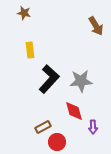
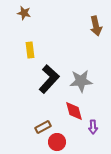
brown arrow: rotated 18 degrees clockwise
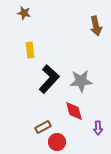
purple arrow: moved 5 px right, 1 px down
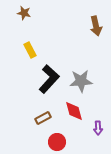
yellow rectangle: rotated 21 degrees counterclockwise
brown rectangle: moved 9 px up
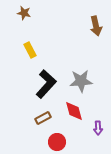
black L-shape: moved 3 px left, 5 px down
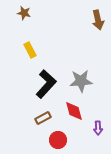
brown arrow: moved 2 px right, 6 px up
red circle: moved 1 px right, 2 px up
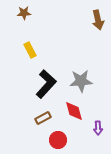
brown star: rotated 16 degrees counterclockwise
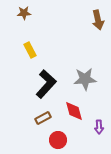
gray star: moved 4 px right, 2 px up
purple arrow: moved 1 px right, 1 px up
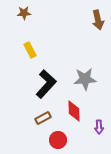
red diamond: rotated 15 degrees clockwise
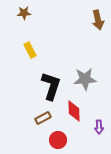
black L-shape: moved 5 px right, 2 px down; rotated 24 degrees counterclockwise
